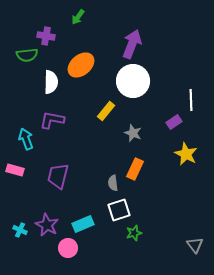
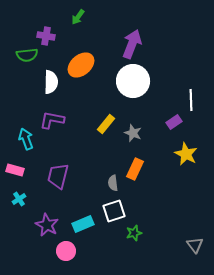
yellow rectangle: moved 13 px down
white square: moved 5 px left, 1 px down
cyan cross: moved 1 px left, 31 px up; rotated 32 degrees clockwise
pink circle: moved 2 px left, 3 px down
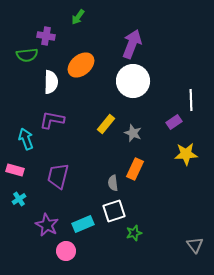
yellow star: rotated 30 degrees counterclockwise
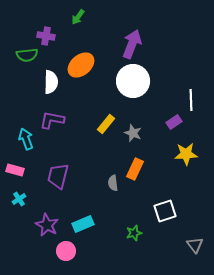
white square: moved 51 px right
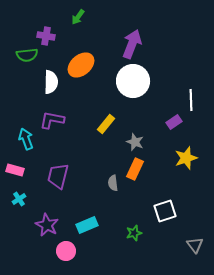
gray star: moved 2 px right, 9 px down
yellow star: moved 4 px down; rotated 15 degrees counterclockwise
cyan rectangle: moved 4 px right, 1 px down
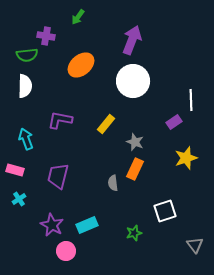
purple arrow: moved 4 px up
white semicircle: moved 26 px left, 4 px down
purple L-shape: moved 8 px right
purple star: moved 5 px right
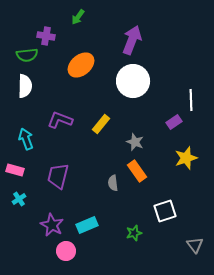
purple L-shape: rotated 10 degrees clockwise
yellow rectangle: moved 5 px left
orange rectangle: moved 2 px right, 2 px down; rotated 60 degrees counterclockwise
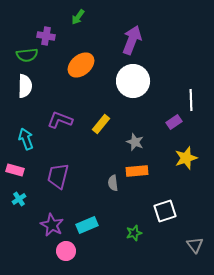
orange rectangle: rotated 60 degrees counterclockwise
